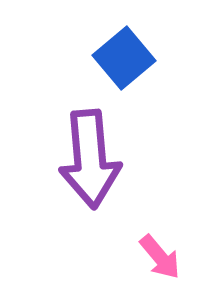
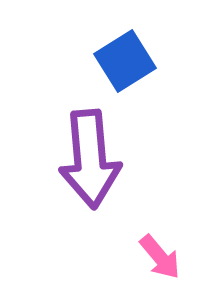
blue square: moved 1 px right, 3 px down; rotated 8 degrees clockwise
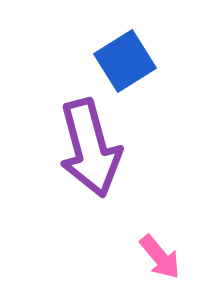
purple arrow: moved 11 px up; rotated 10 degrees counterclockwise
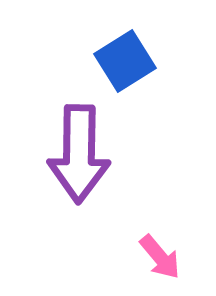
purple arrow: moved 11 px left, 6 px down; rotated 16 degrees clockwise
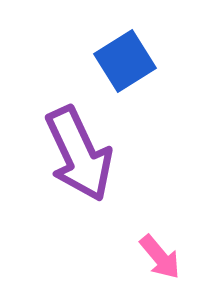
purple arrow: rotated 26 degrees counterclockwise
